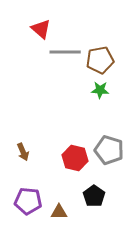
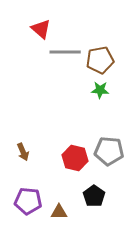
gray pentagon: moved 1 px down; rotated 12 degrees counterclockwise
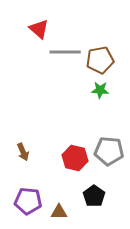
red triangle: moved 2 px left
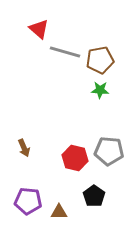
gray line: rotated 16 degrees clockwise
brown arrow: moved 1 px right, 4 px up
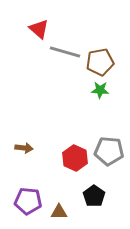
brown pentagon: moved 2 px down
brown arrow: rotated 60 degrees counterclockwise
red hexagon: rotated 10 degrees clockwise
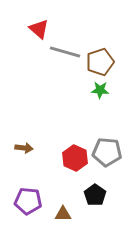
brown pentagon: rotated 8 degrees counterclockwise
gray pentagon: moved 2 px left, 1 px down
black pentagon: moved 1 px right, 1 px up
brown triangle: moved 4 px right, 2 px down
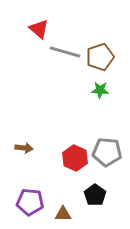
brown pentagon: moved 5 px up
purple pentagon: moved 2 px right, 1 px down
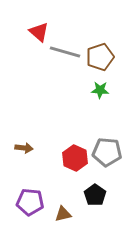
red triangle: moved 3 px down
brown triangle: rotated 12 degrees counterclockwise
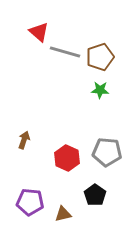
brown arrow: moved 8 px up; rotated 78 degrees counterclockwise
red hexagon: moved 8 px left
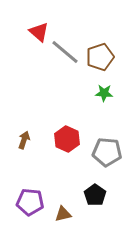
gray line: rotated 24 degrees clockwise
green star: moved 4 px right, 3 px down
red hexagon: moved 19 px up
